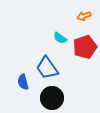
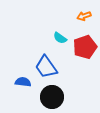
blue trapezoid: moved 1 px left, 1 px up
blue semicircle: rotated 112 degrees clockwise
black circle: moved 1 px up
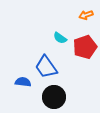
orange arrow: moved 2 px right, 1 px up
black circle: moved 2 px right
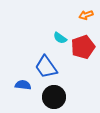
red pentagon: moved 2 px left
blue semicircle: moved 3 px down
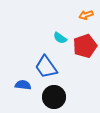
red pentagon: moved 2 px right, 1 px up
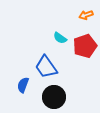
blue semicircle: rotated 77 degrees counterclockwise
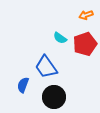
red pentagon: moved 2 px up
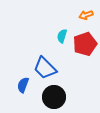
cyan semicircle: moved 2 px right, 2 px up; rotated 72 degrees clockwise
blue trapezoid: moved 1 px left, 1 px down; rotated 10 degrees counterclockwise
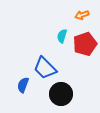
orange arrow: moved 4 px left
black circle: moved 7 px right, 3 px up
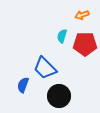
red pentagon: rotated 20 degrees clockwise
black circle: moved 2 px left, 2 px down
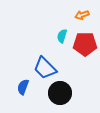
blue semicircle: moved 2 px down
black circle: moved 1 px right, 3 px up
